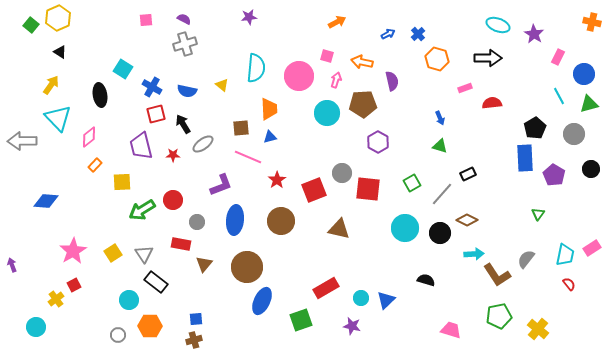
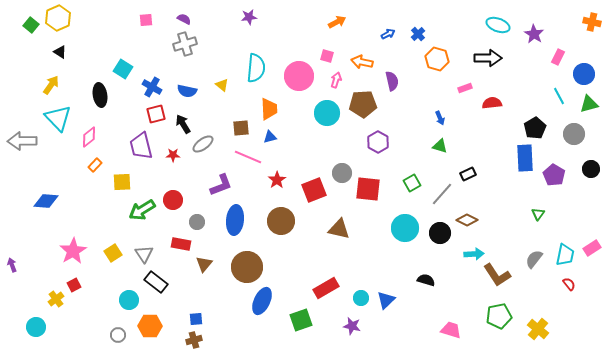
gray semicircle at (526, 259): moved 8 px right
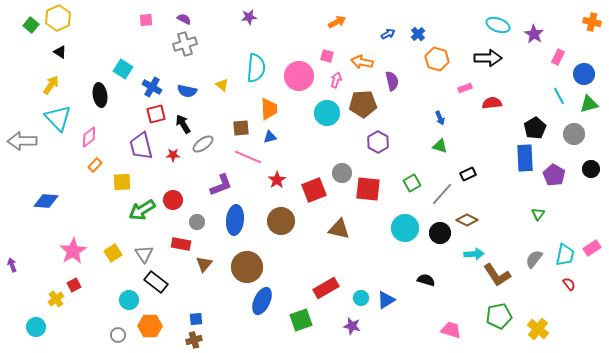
blue triangle at (386, 300): rotated 12 degrees clockwise
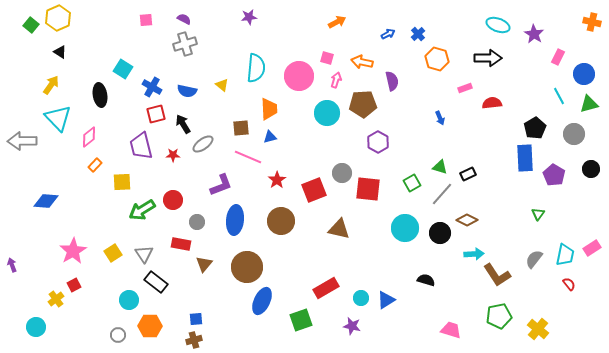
pink square at (327, 56): moved 2 px down
green triangle at (440, 146): moved 21 px down
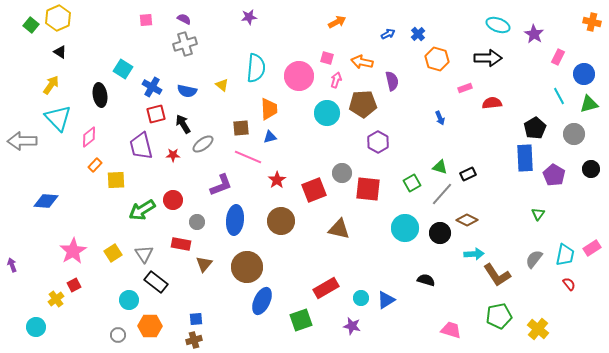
yellow square at (122, 182): moved 6 px left, 2 px up
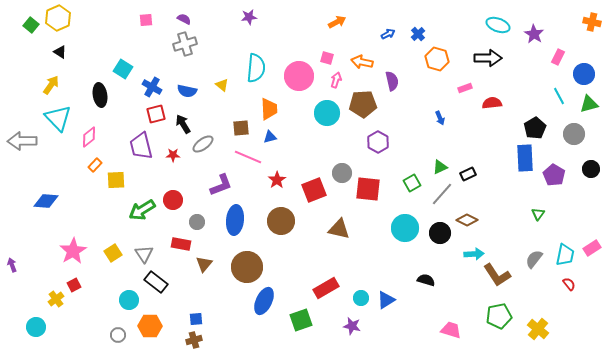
green triangle at (440, 167): rotated 42 degrees counterclockwise
blue ellipse at (262, 301): moved 2 px right
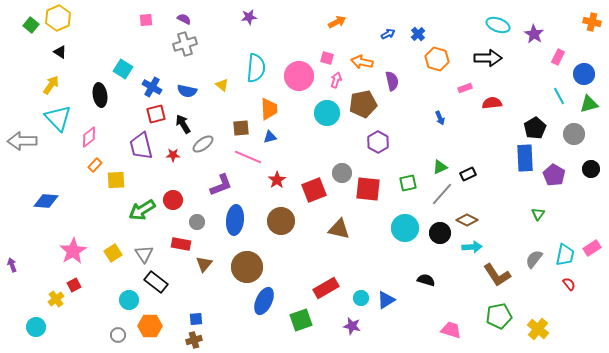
brown pentagon at (363, 104): rotated 8 degrees counterclockwise
green square at (412, 183): moved 4 px left; rotated 18 degrees clockwise
cyan arrow at (474, 254): moved 2 px left, 7 px up
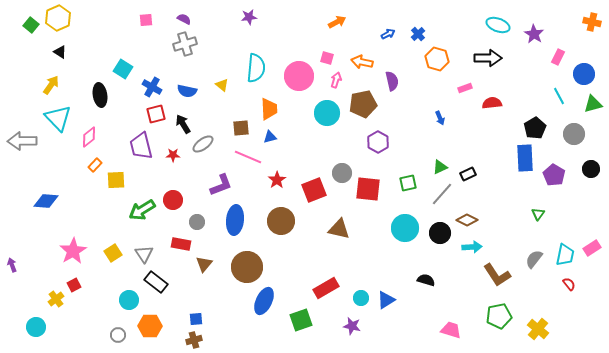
green triangle at (589, 104): moved 4 px right
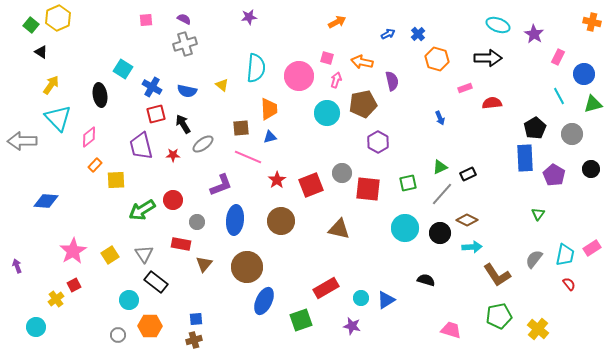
black triangle at (60, 52): moved 19 px left
gray circle at (574, 134): moved 2 px left
red square at (314, 190): moved 3 px left, 5 px up
yellow square at (113, 253): moved 3 px left, 2 px down
purple arrow at (12, 265): moved 5 px right, 1 px down
